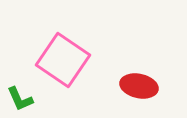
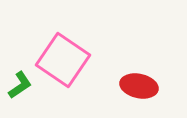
green L-shape: moved 14 px up; rotated 100 degrees counterclockwise
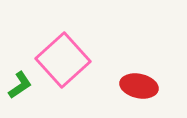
pink square: rotated 14 degrees clockwise
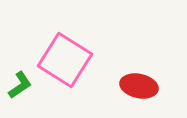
pink square: moved 2 px right; rotated 16 degrees counterclockwise
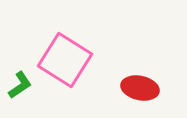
red ellipse: moved 1 px right, 2 px down
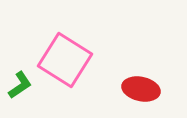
red ellipse: moved 1 px right, 1 px down
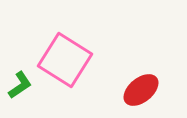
red ellipse: moved 1 px down; rotated 51 degrees counterclockwise
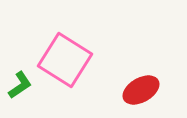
red ellipse: rotated 9 degrees clockwise
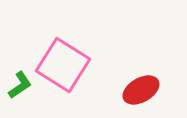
pink square: moved 2 px left, 5 px down
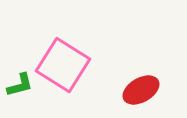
green L-shape: rotated 20 degrees clockwise
